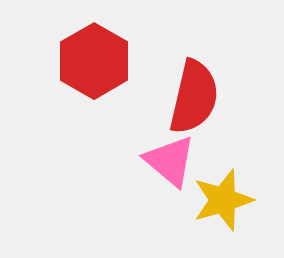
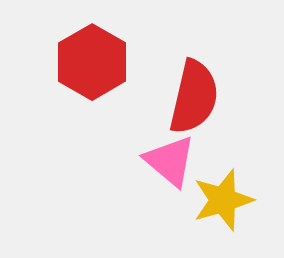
red hexagon: moved 2 px left, 1 px down
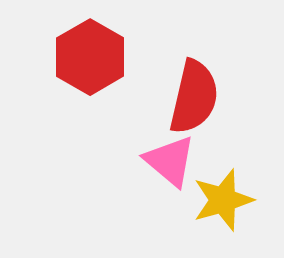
red hexagon: moved 2 px left, 5 px up
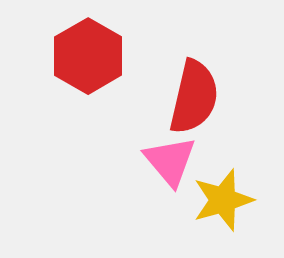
red hexagon: moved 2 px left, 1 px up
pink triangle: rotated 10 degrees clockwise
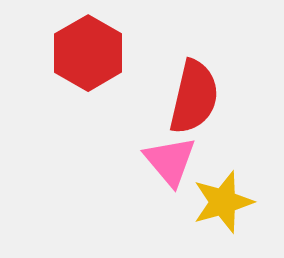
red hexagon: moved 3 px up
yellow star: moved 2 px down
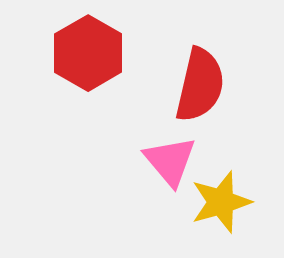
red semicircle: moved 6 px right, 12 px up
yellow star: moved 2 px left
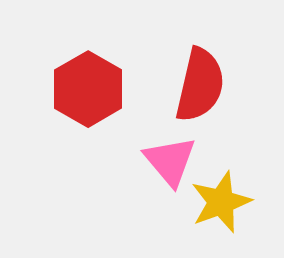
red hexagon: moved 36 px down
yellow star: rotated 4 degrees counterclockwise
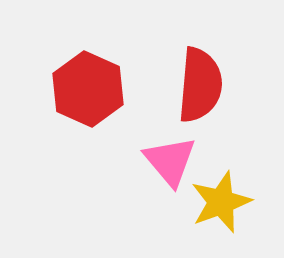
red semicircle: rotated 8 degrees counterclockwise
red hexagon: rotated 6 degrees counterclockwise
